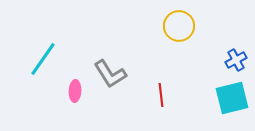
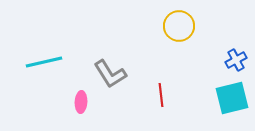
cyan line: moved 1 px right, 3 px down; rotated 42 degrees clockwise
pink ellipse: moved 6 px right, 11 px down
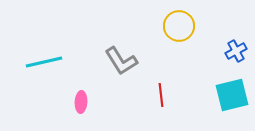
blue cross: moved 9 px up
gray L-shape: moved 11 px right, 13 px up
cyan square: moved 3 px up
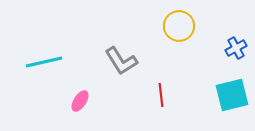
blue cross: moved 3 px up
pink ellipse: moved 1 px left, 1 px up; rotated 30 degrees clockwise
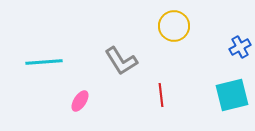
yellow circle: moved 5 px left
blue cross: moved 4 px right, 1 px up
cyan line: rotated 9 degrees clockwise
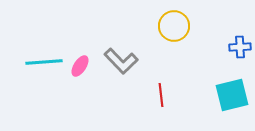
blue cross: rotated 25 degrees clockwise
gray L-shape: rotated 12 degrees counterclockwise
pink ellipse: moved 35 px up
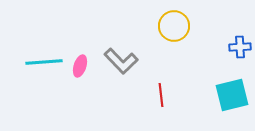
pink ellipse: rotated 15 degrees counterclockwise
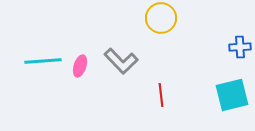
yellow circle: moved 13 px left, 8 px up
cyan line: moved 1 px left, 1 px up
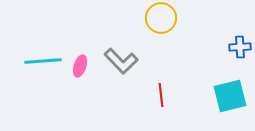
cyan square: moved 2 px left, 1 px down
